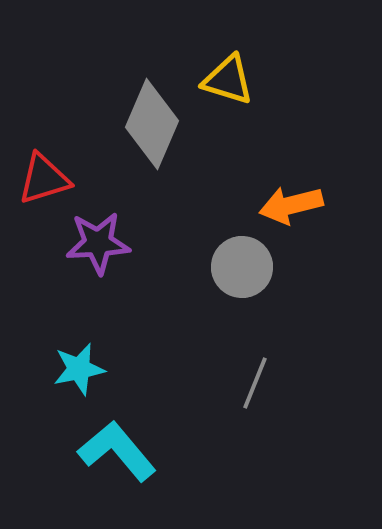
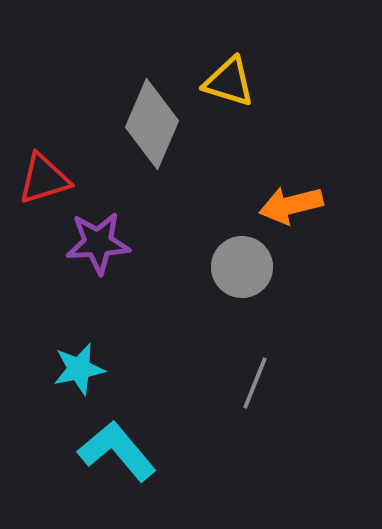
yellow triangle: moved 1 px right, 2 px down
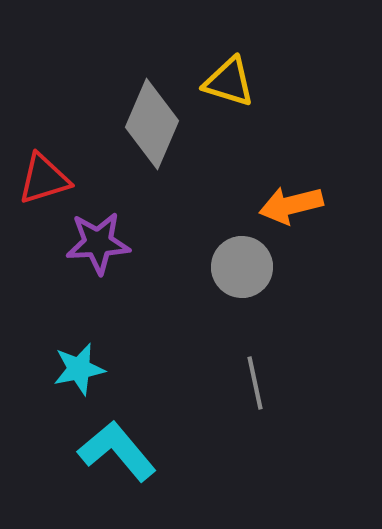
gray line: rotated 34 degrees counterclockwise
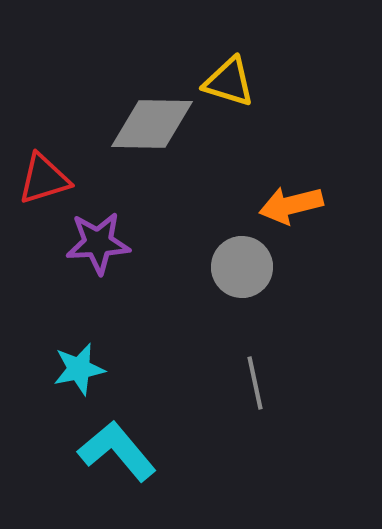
gray diamond: rotated 68 degrees clockwise
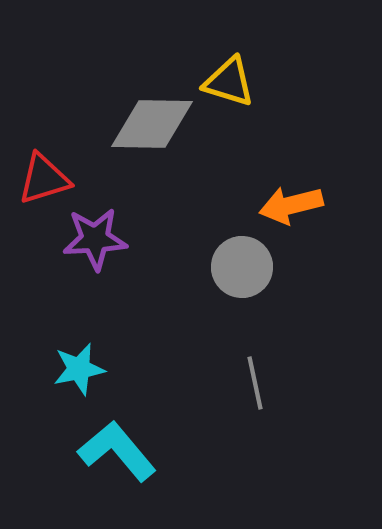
purple star: moved 3 px left, 4 px up
